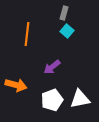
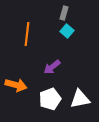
white pentagon: moved 2 px left, 1 px up
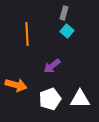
orange line: rotated 10 degrees counterclockwise
purple arrow: moved 1 px up
white triangle: rotated 10 degrees clockwise
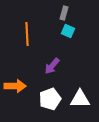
cyan square: moved 1 px right; rotated 16 degrees counterclockwise
purple arrow: rotated 12 degrees counterclockwise
orange arrow: moved 1 px left, 1 px down; rotated 15 degrees counterclockwise
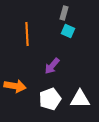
orange arrow: rotated 10 degrees clockwise
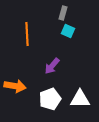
gray rectangle: moved 1 px left
